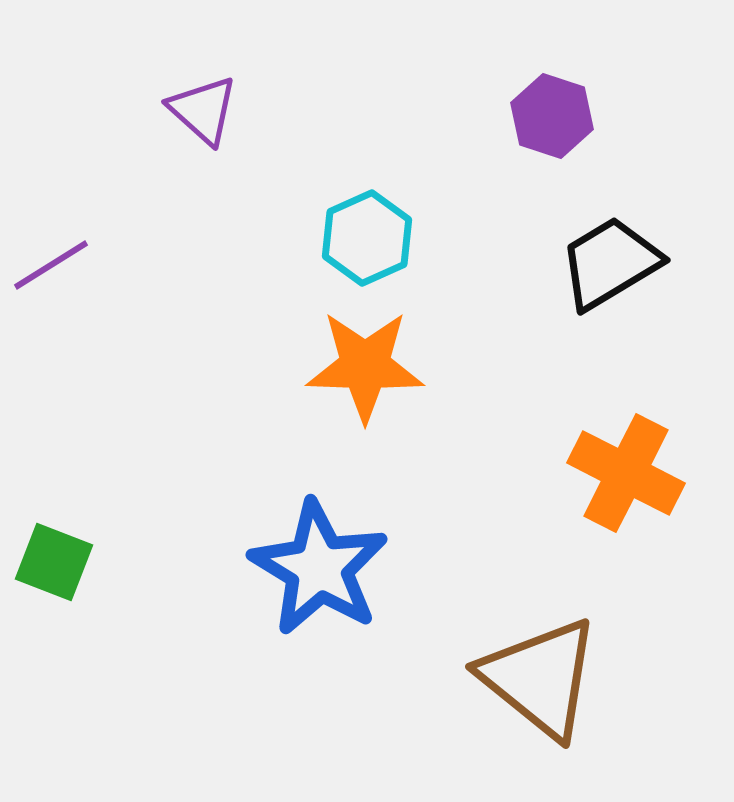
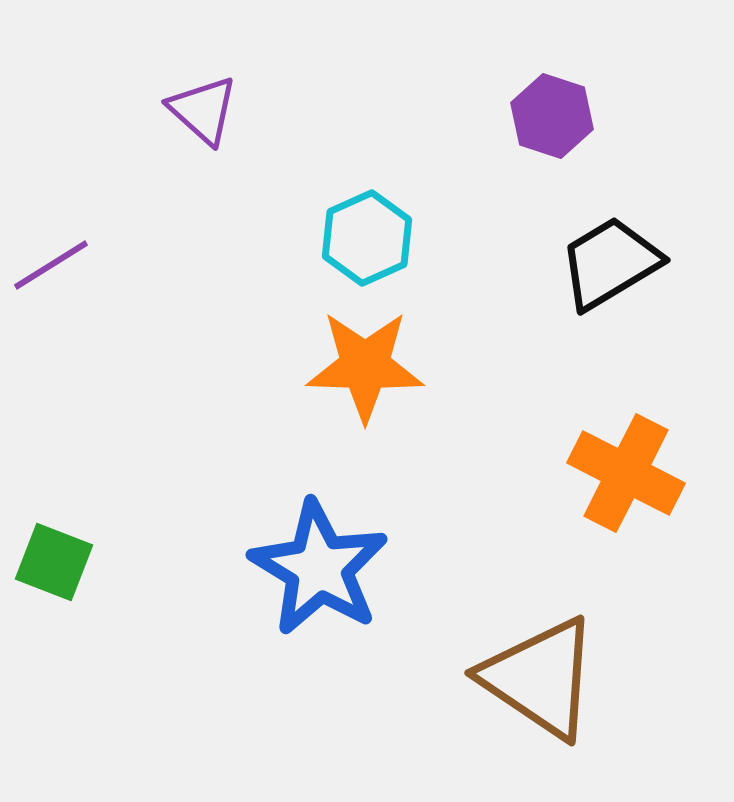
brown triangle: rotated 5 degrees counterclockwise
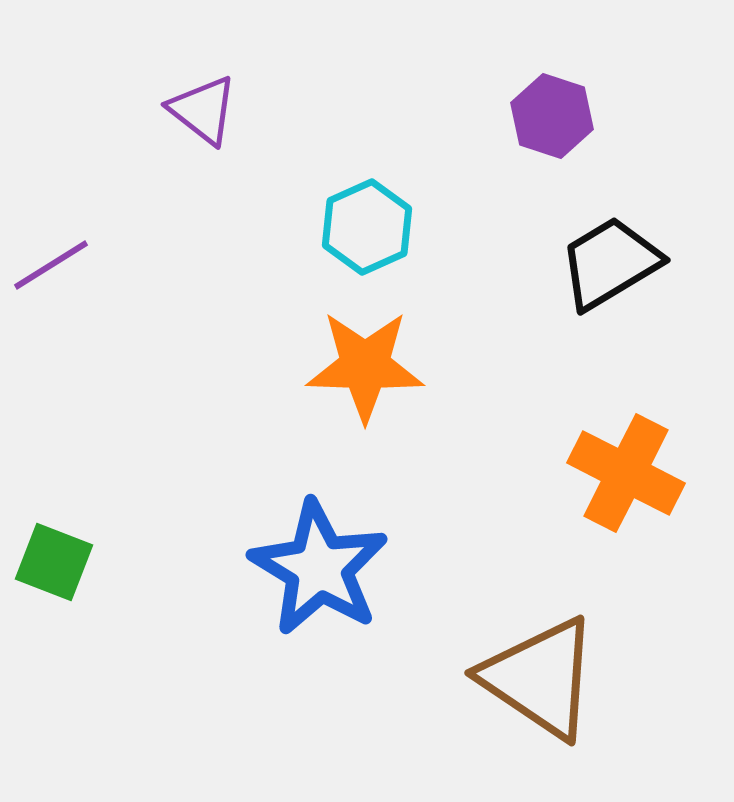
purple triangle: rotated 4 degrees counterclockwise
cyan hexagon: moved 11 px up
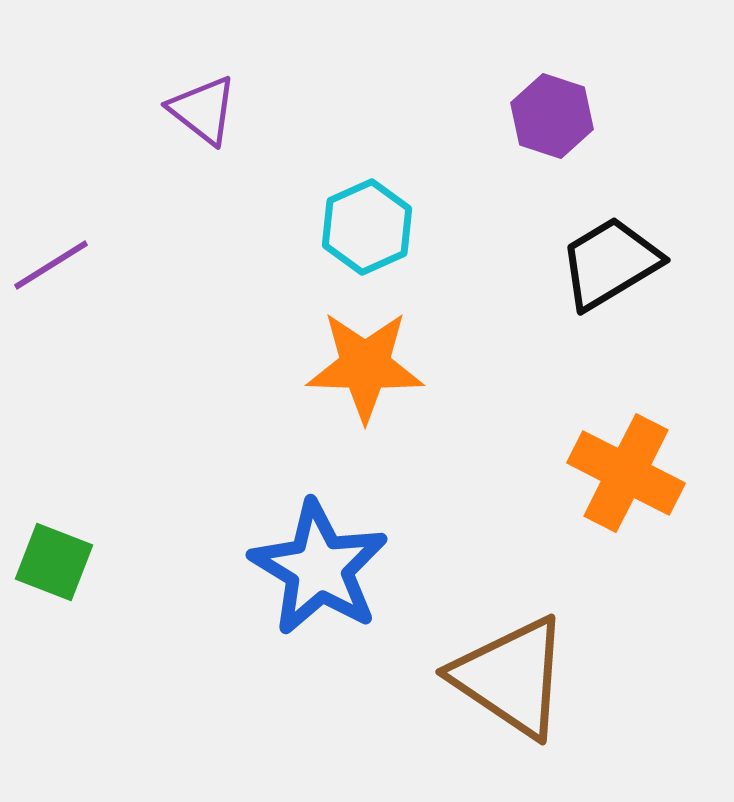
brown triangle: moved 29 px left, 1 px up
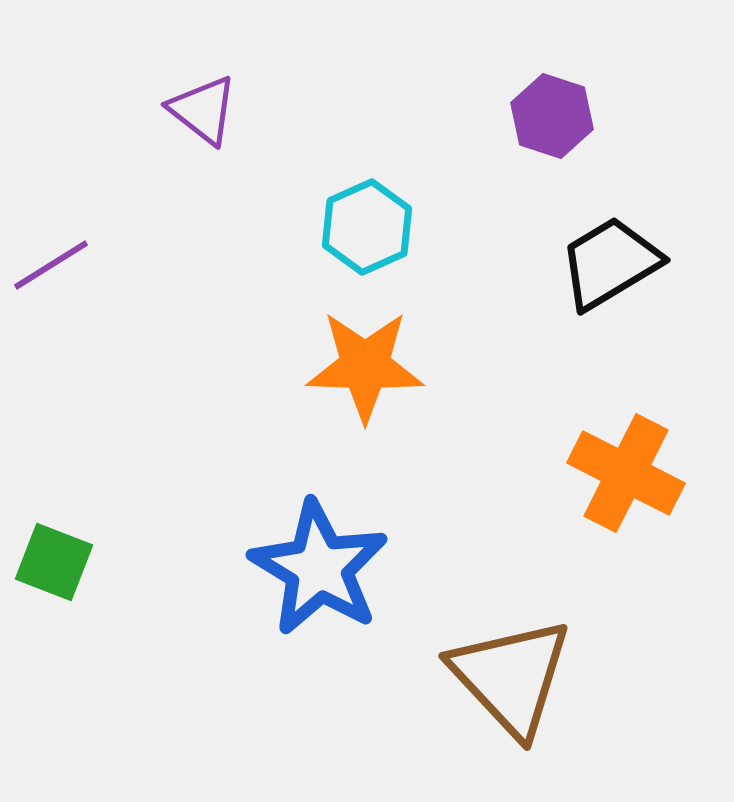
brown triangle: rotated 13 degrees clockwise
